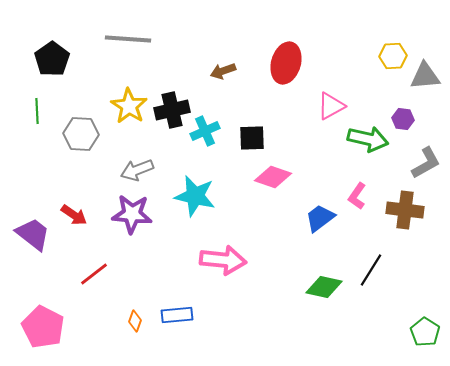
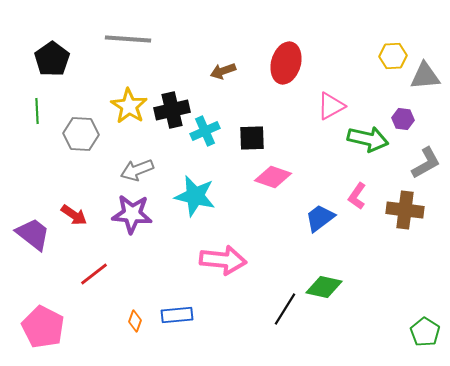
black line: moved 86 px left, 39 px down
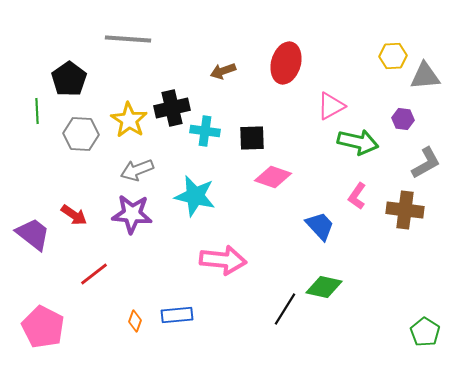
black pentagon: moved 17 px right, 20 px down
yellow star: moved 14 px down
black cross: moved 2 px up
cyan cross: rotated 32 degrees clockwise
green arrow: moved 10 px left, 3 px down
blue trapezoid: moved 8 px down; rotated 84 degrees clockwise
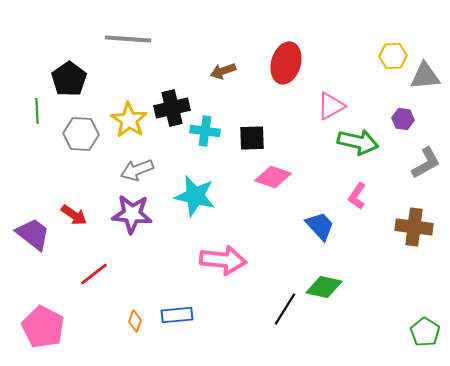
brown cross: moved 9 px right, 17 px down
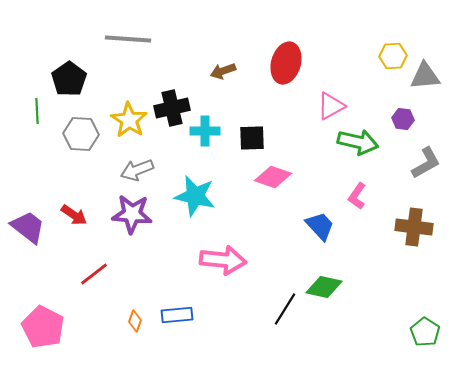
cyan cross: rotated 8 degrees counterclockwise
purple trapezoid: moved 5 px left, 7 px up
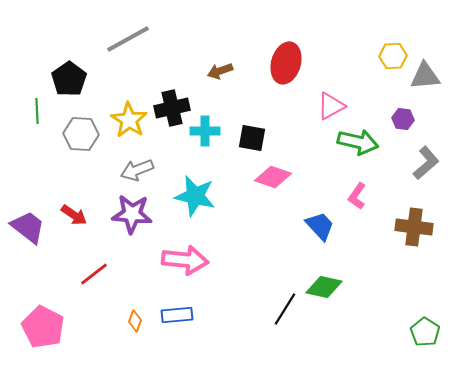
gray line: rotated 33 degrees counterclockwise
brown arrow: moved 3 px left
black square: rotated 12 degrees clockwise
gray L-shape: rotated 12 degrees counterclockwise
pink arrow: moved 38 px left
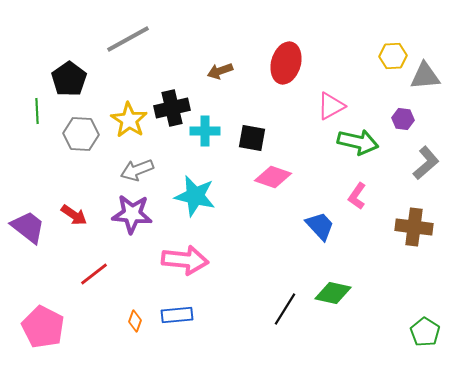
green diamond: moved 9 px right, 6 px down
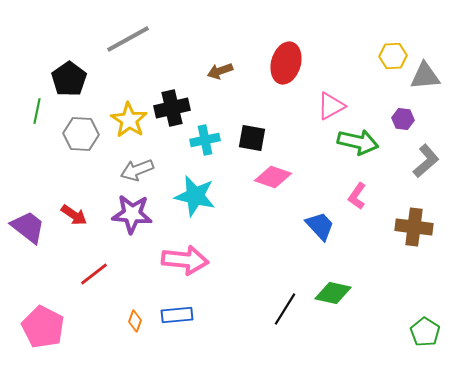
green line: rotated 15 degrees clockwise
cyan cross: moved 9 px down; rotated 12 degrees counterclockwise
gray L-shape: moved 2 px up
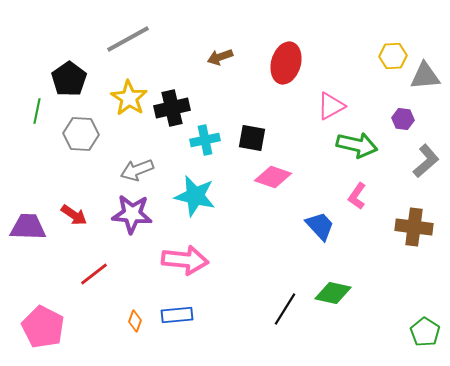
brown arrow: moved 14 px up
yellow star: moved 22 px up
green arrow: moved 1 px left, 3 px down
purple trapezoid: rotated 36 degrees counterclockwise
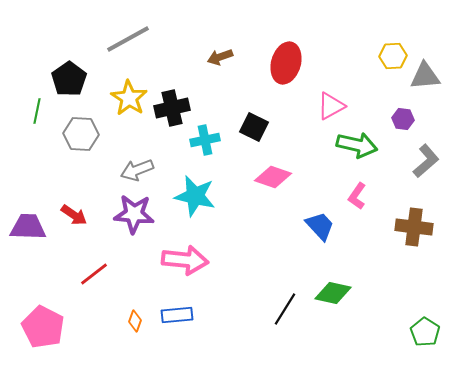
black square: moved 2 px right, 11 px up; rotated 16 degrees clockwise
purple star: moved 2 px right
